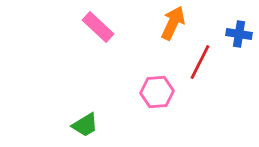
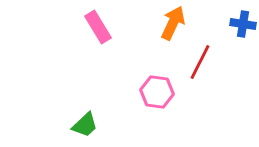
pink rectangle: rotated 16 degrees clockwise
blue cross: moved 4 px right, 10 px up
pink hexagon: rotated 12 degrees clockwise
green trapezoid: rotated 12 degrees counterclockwise
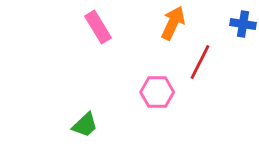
pink hexagon: rotated 8 degrees counterclockwise
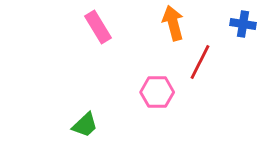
orange arrow: rotated 40 degrees counterclockwise
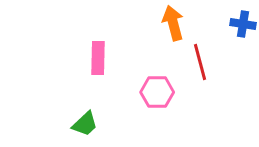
pink rectangle: moved 31 px down; rotated 32 degrees clockwise
red line: rotated 42 degrees counterclockwise
green trapezoid: moved 1 px up
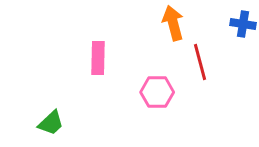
green trapezoid: moved 34 px left, 1 px up
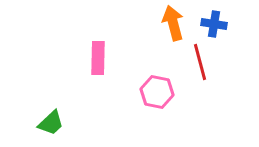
blue cross: moved 29 px left
pink hexagon: rotated 12 degrees clockwise
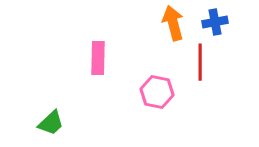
blue cross: moved 1 px right, 2 px up; rotated 20 degrees counterclockwise
red line: rotated 15 degrees clockwise
